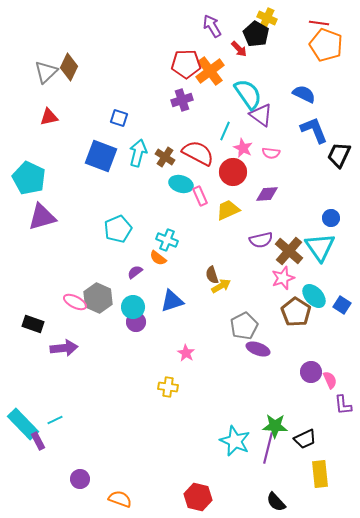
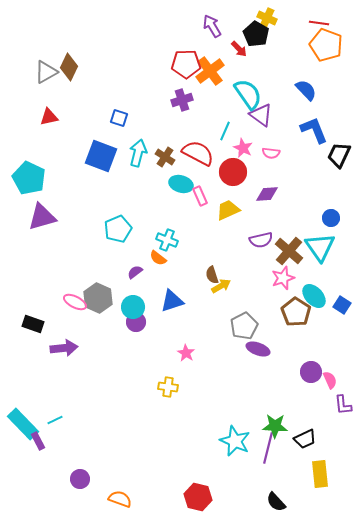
gray triangle at (46, 72): rotated 15 degrees clockwise
blue semicircle at (304, 94): moved 2 px right, 4 px up; rotated 20 degrees clockwise
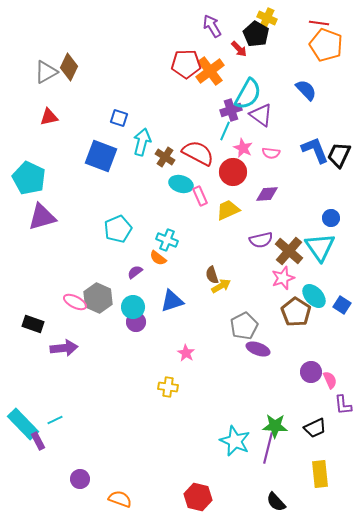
cyan semicircle at (248, 94): rotated 64 degrees clockwise
purple cross at (182, 100): moved 49 px right, 10 px down
blue L-shape at (314, 130): moved 1 px right, 20 px down
cyan arrow at (138, 153): moved 4 px right, 11 px up
black trapezoid at (305, 439): moved 10 px right, 11 px up
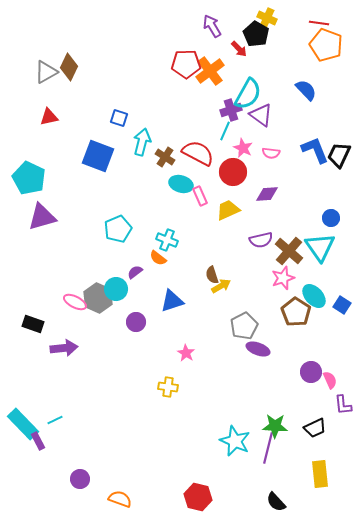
blue square at (101, 156): moved 3 px left
cyan circle at (133, 307): moved 17 px left, 18 px up
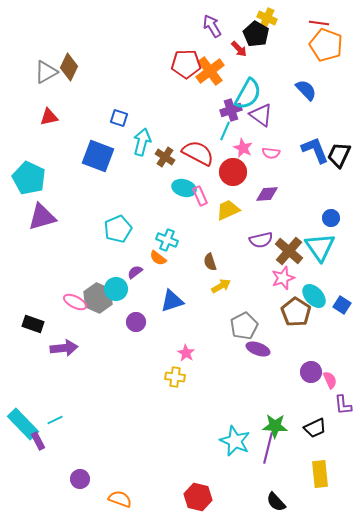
cyan ellipse at (181, 184): moved 3 px right, 4 px down
brown semicircle at (212, 275): moved 2 px left, 13 px up
yellow cross at (168, 387): moved 7 px right, 10 px up
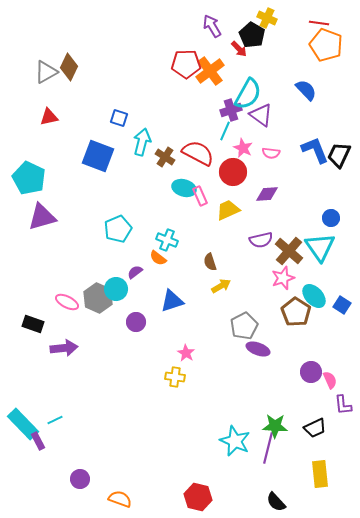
black pentagon at (256, 34): moved 4 px left, 1 px down
pink ellipse at (75, 302): moved 8 px left
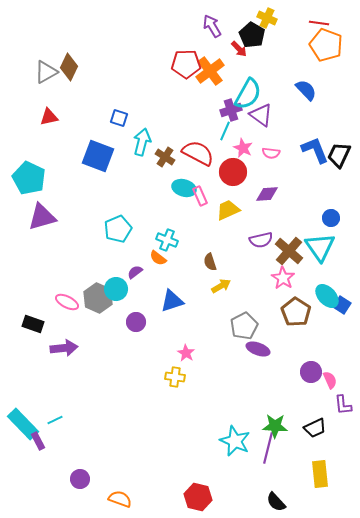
pink star at (283, 278): rotated 20 degrees counterclockwise
cyan ellipse at (314, 296): moved 13 px right
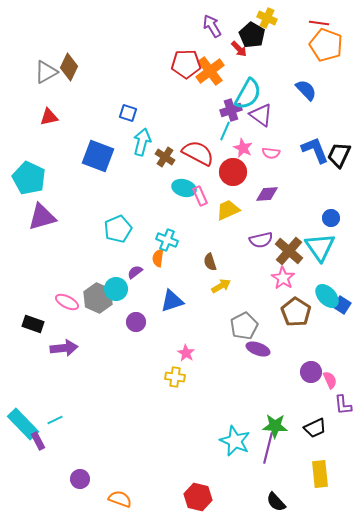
blue square at (119, 118): moved 9 px right, 5 px up
orange semicircle at (158, 258): rotated 60 degrees clockwise
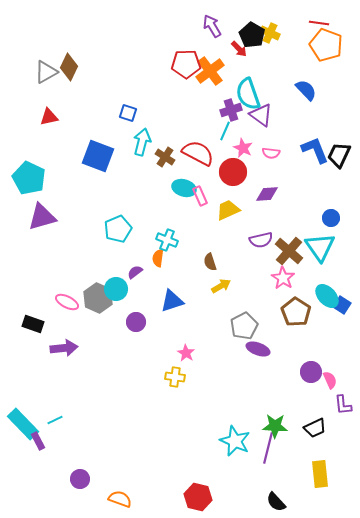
yellow cross at (267, 18): moved 3 px right, 15 px down
cyan semicircle at (248, 94): rotated 132 degrees clockwise
